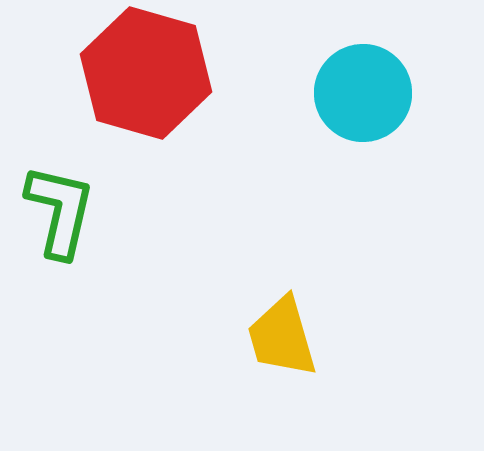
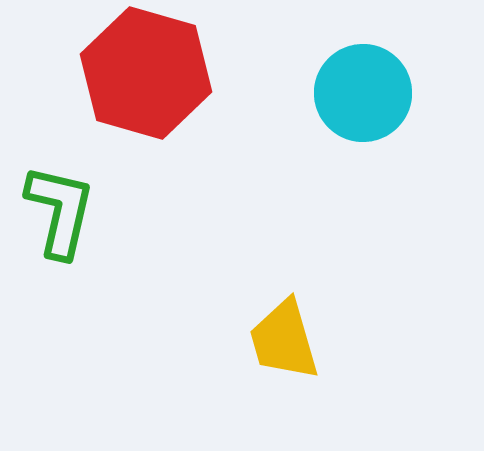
yellow trapezoid: moved 2 px right, 3 px down
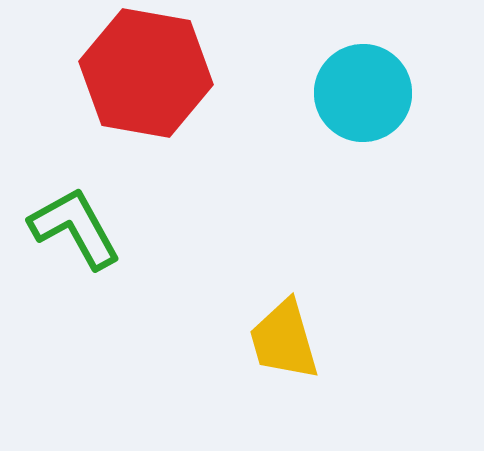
red hexagon: rotated 6 degrees counterclockwise
green L-shape: moved 15 px right, 17 px down; rotated 42 degrees counterclockwise
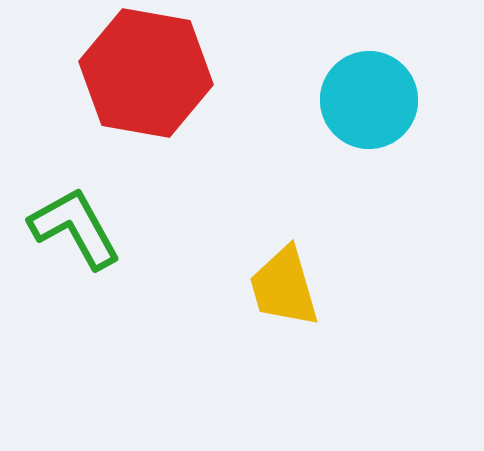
cyan circle: moved 6 px right, 7 px down
yellow trapezoid: moved 53 px up
